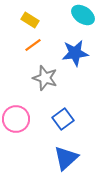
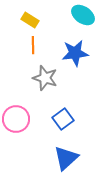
orange line: rotated 54 degrees counterclockwise
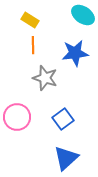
pink circle: moved 1 px right, 2 px up
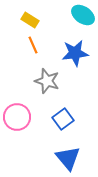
orange line: rotated 24 degrees counterclockwise
gray star: moved 2 px right, 3 px down
blue triangle: moved 2 px right; rotated 28 degrees counterclockwise
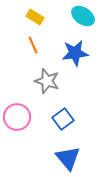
cyan ellipse: moved 1 px down
yellow rectangle: moved 5 px right, 3 px up
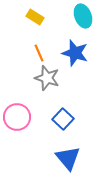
cyan ellipse: rotated 35 degrees clockwise
orange line: moved 6 px right, 8 px down
blue star: rotated 24 degrees clockwise
gray star: moved 3 px up
blue square: rotated 10 degrees counterclockwise
